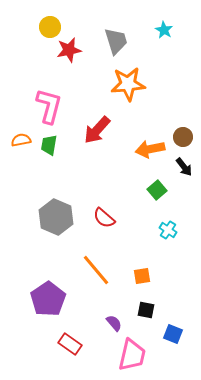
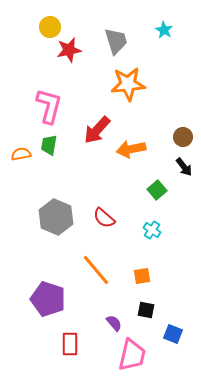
orange semicircle: moved 14 px down
orange arrow: moved 19 px left
cyan cross: moved 16 px left
purple pentagon: rotated 20 degrees counterclockwise
red rectangle: rotated 55 degrees clockwise
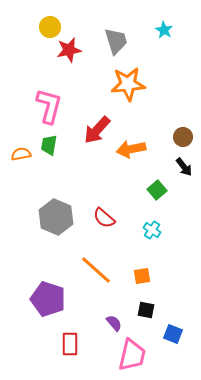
orange line: rotated 8 degrees counterclockwise
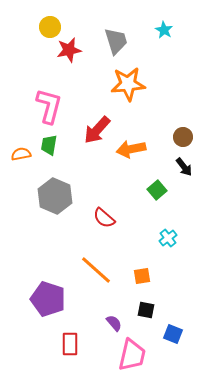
gray hexagon: moved 1 px left, 21 px up
cyan cross: moved 16 px right, 8 px down; rotated 18 degrees clockwise
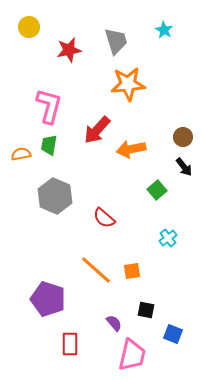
yellow circle: moved 21 px left
orange square: moved 10 px left, 5 px up
